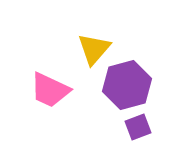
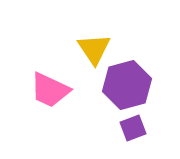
yellow triangle: rotated 15 degrees counterclockwise
purple square: moved 5 px left, 1 px down
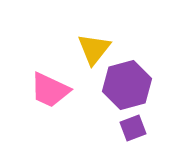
yellow triangle: rotated 12 degrees clockwise
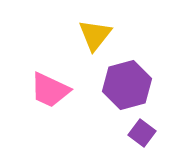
yellow triangle: moved 1 px right, 14 px up
purple square: moved 9 px right, 5 px down; rotated 32 degrees counterclockwise
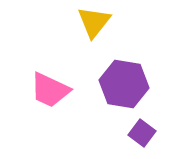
yellow triangle: moved 1 px left, 13 px up
purple hexagon: moved 3 px left, 1 px up; rotated 24 degrees clockwise
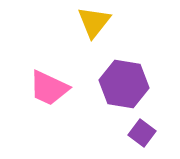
pink trapezoid: moved 1 px left, 2 px up
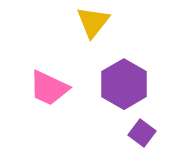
yellow triangle: moved 1 px left
purple hexagon: rotated 21 degrees clockwise
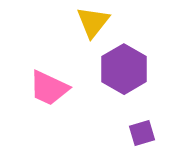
purple hexagon: moved 15 px up
purple square: rotated 36 degrees clockwise
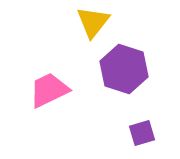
purple hexagon: rotated 12 degrees counterclockwise
pink trapezoid: moved 2 px down; rotated 129 degrees clockwise
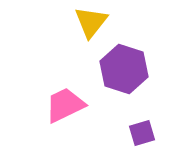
yellow triangle: moved 2 px left
pink trapezoid: moved 16 px right, 15 px down
